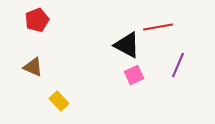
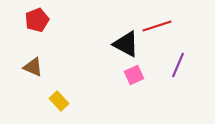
red line: moved 1 px left, 1 px up; rotated 8 degrees counterclockwise
black triangle: moved 1 px left, 1 px up
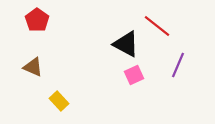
red pentagon: rotated 15 degrees counterclockwise
red line: rotated 56 degrees clockwise
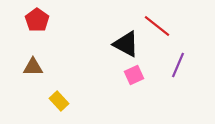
brown triangle: rotated 25 degrees counterclockwise
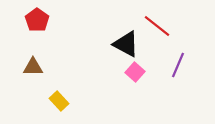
pink square: moved 1 px right, 3 px up; rotated 24 degrees counterclockwise
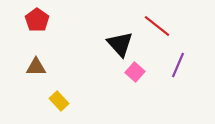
black triangle: moved 6 px left; rotated 20 degrees clockwise
brown triangle: moved 3 px right
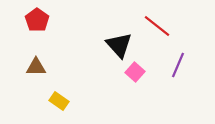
black triangle: moved 1 px left, 1 px down
yellow rectangle: rotated 12 degrees counterclockwise
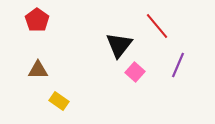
red line: rotated 12 degrees clockwise
black triangle: rotated 20 degrees clockwise
brown triangle: moved 2 px right, 3 px down
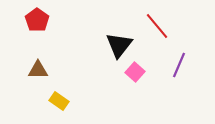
purple line: moved 1 px right
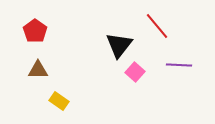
red pentagon: moved 2 px left, 11 px down
purple line: rotated 70 degrees clockwise
